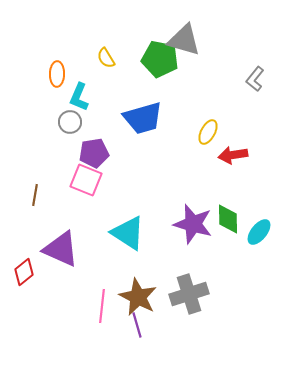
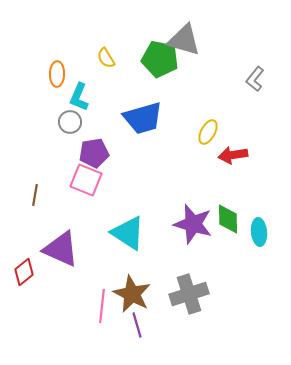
cyan ellipse: rotated 44 degrees counterclockwise
brown star: moved 6 px left, 3 px up
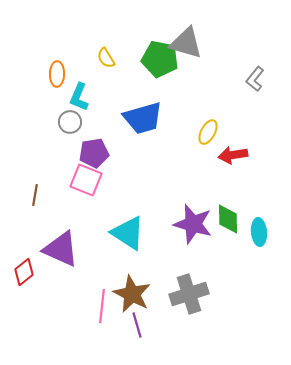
gray triangle: moved 2 px right, 3 px down
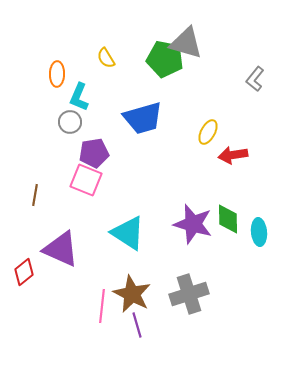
green pentagon: moved 5 px right
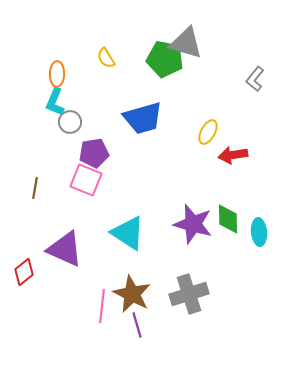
cyan L-shape: moved 24 px left, 5 px down
brown line: moved 7 px up
purple triangle: moved 4 px right
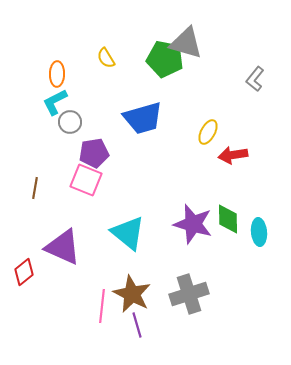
cyan L-shape: rotated 40 degrees clockwise
cyan triangle: rotated 6 degrees clockwise
purple triangle: moved 2 px left, 2 px up
